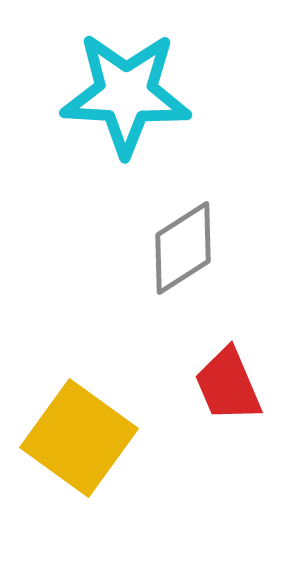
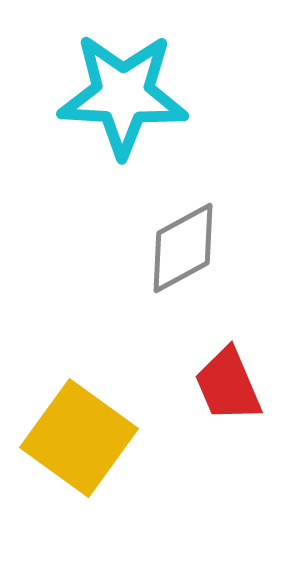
cyan star: moved 3 px left, 1 px down
gray diamond: rotated 4 degrees clockwise
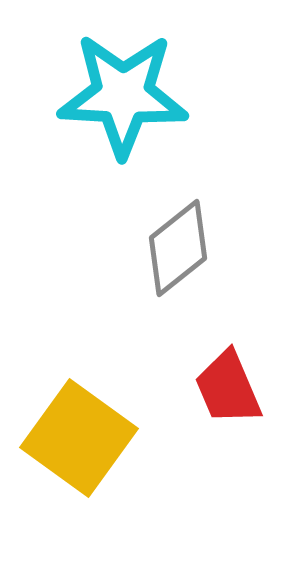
gray diamond: moved 5 px left; rotated 10 degrees counterclockwise
red trapezoid: moved 3 px down
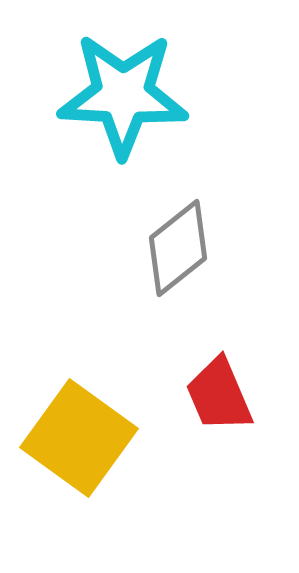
red trapezoid: moved 9 px left, 7 px down
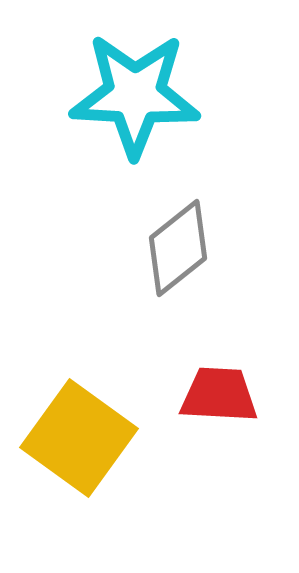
cyan star: moved 12 px right
red trapezoid: rotated 116 degrees clockwise
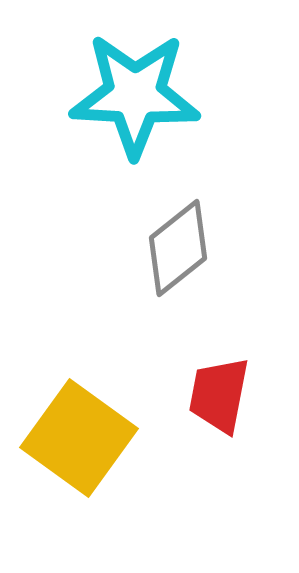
red trapezoid: rotated 82 degrees counterclockwise
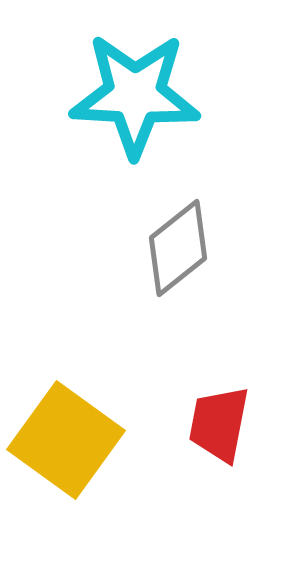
red trapezoid: moved 29 px down
yellow square: moved 13 px left, 2 px down
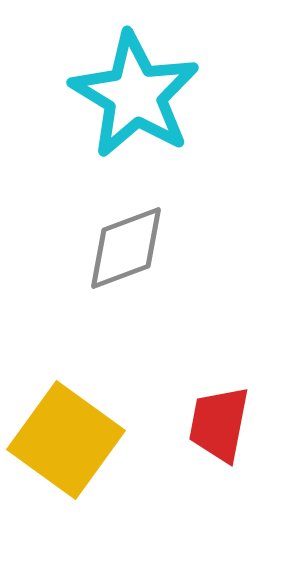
cyan star: rotated 28 degrees clockwise
gray diamond: moved 52 px left; rotated 18 degrees clockwise
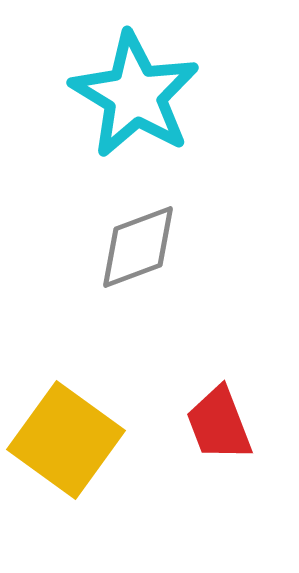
gray diamond: moved 12 px right, 1 px up
red trapezoid: rotated 32 degrees counterclockwise
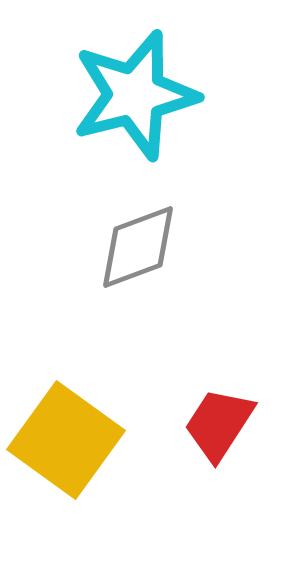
cyan star: rotated 27 degrees clockwise
red trapezoid: rotated 54 degrees clockwise
